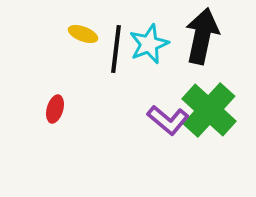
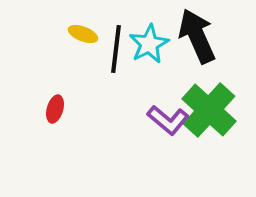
black arrow: moved 5 px left; rotated 36 degrees counterclockwise
cyan star: rotated 6 degrees counterclockwise
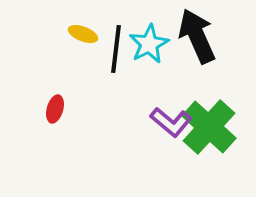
green cross: moved 17 px down
purple L-shape: moved 3 px right, 2 px down
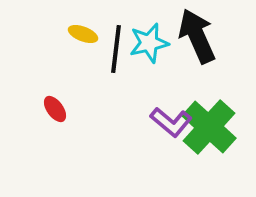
cyan star: moved 1 px up; rotated 15 degrees clockwise
red ellipse: rotated 52 degrees counterclockwise
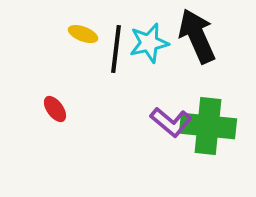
green cross: moved 1 px left, 1 px up; rotated 36 degrees counterclockwise
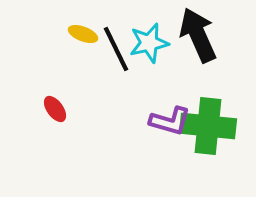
black arrow: moved 1 px right, 1 px up
black line: rotated 33 degrees counterclockwise
purple L-shape: moved 1 px left, 1 px up; rotated 24 degrees counterclockwise
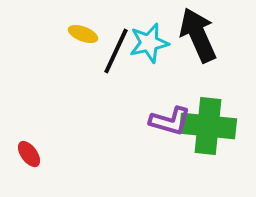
black line: moved 2 px down; rotated 51 degrees clockwise
red ellipse: moved 26 px left, 45 px down
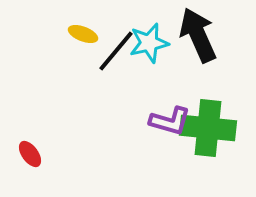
black line: rotated 15 degrees clockwise
green cross: moved 2 px down
red ellipse: moved 1 px right
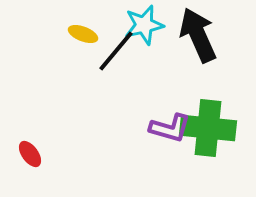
cyan star: moved 5 px left, 18 px up
purple L-shape: moved 7 px down
